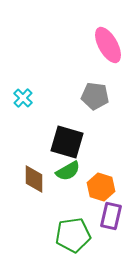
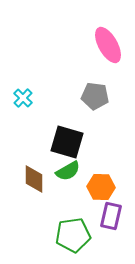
orange hexagon: rotated 16 degrees counterclockwise
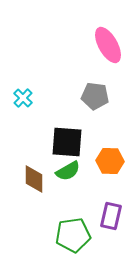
black square: rotated 12 degrees counterclockwise
orange hexagon: moved 9 px right, 26 px up
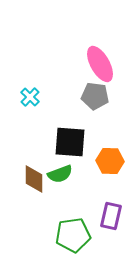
pink ellipse: moved 8 px left, 19 px down
cyan cross: moved 7 px right, 1 px up
black square: moved 3 px right
green semicircle: moved 8 px left, 3 px down; rotated 10 degrees clockwise
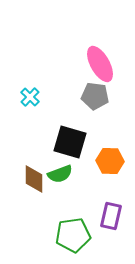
black square: rotated 12 degrees clockwise
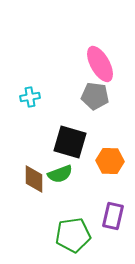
cyan cross: rotated 36 degrees clockwise
purple rectangle: moved 2 px right
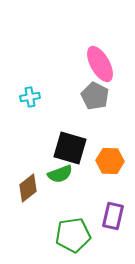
gray pentagon: rotated 20 degrees clockwise
black square: moved 6 px down
brown diamond: moved 6 px left, 9 px down; rotated 52 degrees clockwise
